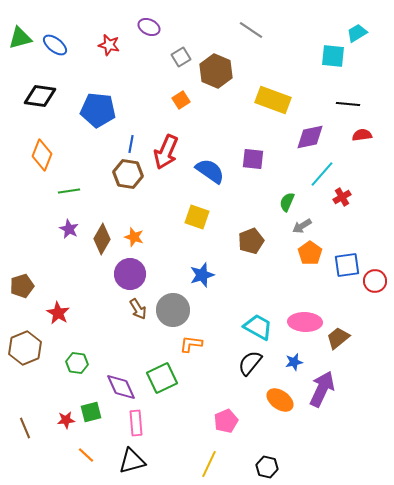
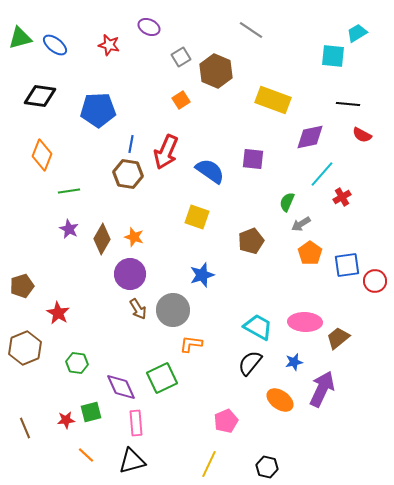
blue pentagon at (98, 110): rotated 8 degrees counterclockwise
red semicircle at (362, 135): rotated 144 degrees counterclockwise
gray arrow at (302, 226): moved 1 px left, 2 px up
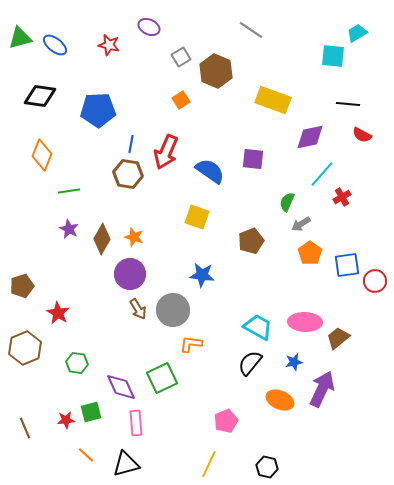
blue star at (202, 275): rotated 25 degrees clockwise
orange ellipse at (280, 400): rotated 12 degrees counterclockwise
black triangle at (132, 461): moved 6 px left, 3 px down
